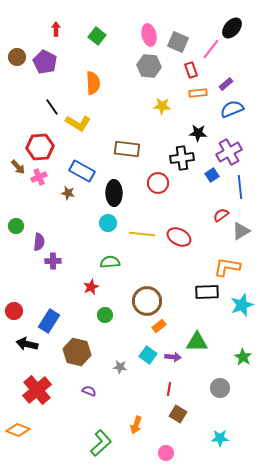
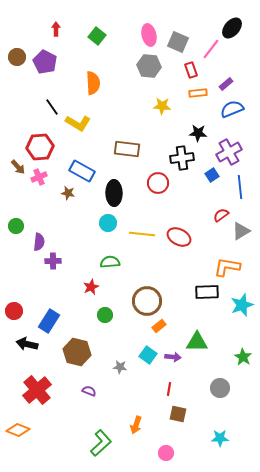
brown square at (178, 414): rotated 18 degrees counterclockwise
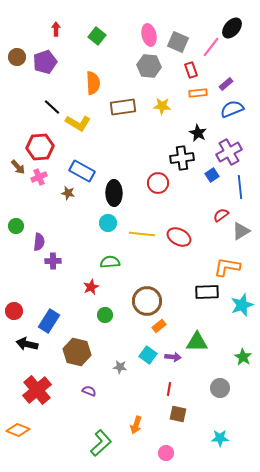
pink line at (211, 49): moved 2 px up
purple pentagon at (45, 62): rotated 25 degrees clockwise
black line at (52, 107): rotated 12 degrees counterclockwise
black star at (198, 133): rotated 24 degrees clockwise
brown rectangle at (127, 149): moved 4 px left, 42 px up; rotated 15 degrees counterclockwise
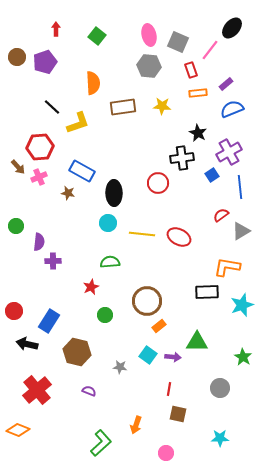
pink line at (211, 47): moved 1 px left, 3 px down
yellow L-shape at (78, 123): rotated 50 degrees counterclockwise
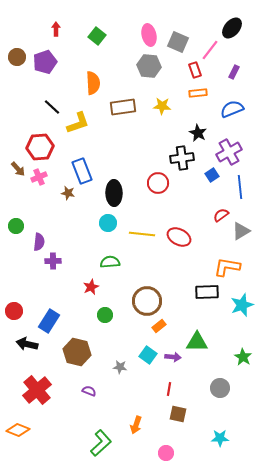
red rectangle at (191, 70): moved 4 px right
purple rectangle at (226, 84): moved 8 px right, 12 px up; rotated 24 degrees counterclockwise
brown arrow at (18, 167): moved 2 px down
blue rectangle at (82, 171): rotated 40 degrees clockwise
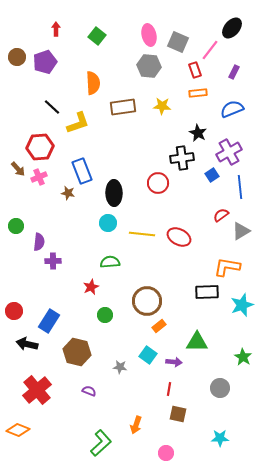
purple arrow at (173, 357): moved 1 px right, 5 px down
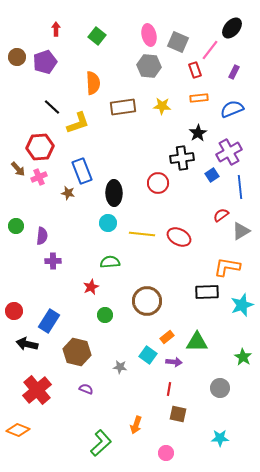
orange rectangle at (198, 93): moved 1 px right, 5 px down
black star at (198, 133): rotated 12 degrees clockwise
purple semicircle at (39, 242): moved 3 px right, 6 px up
orange rectangle at (159, 326): moved 8 px right, 11 px down
purple semicircle at (89, 391): moved 3 px left, 2 px up
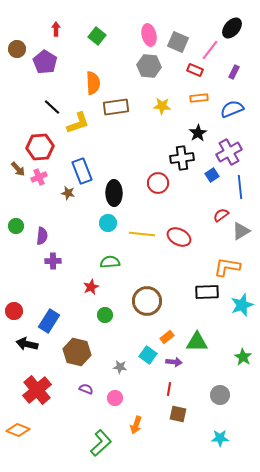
brown circle at (17, 57): moved 8 px up
purple pentagon at (45, 62): rotated 20 degrees counterclockwise
red rectangle at (195, 70): rotated 49 degrees counterclockwise
brown rectangle at (123, 107): moved 7 px left
gray circle at (220, 388): moved 7 px down
pink circle at (166, 453): moved 51 px left, 55 px up
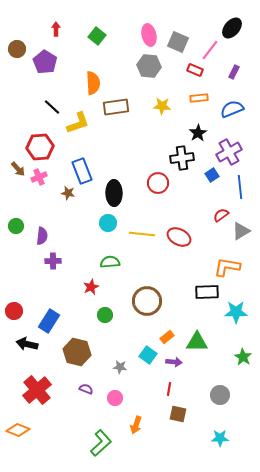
cyan star at (242, 305): moved 6 px left, 7 px down; rotated 20 degrees clockwise
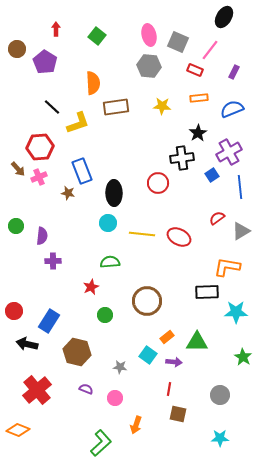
black ellipse at (232, 28): moved 8 px left, 11 px up; rotated 10 degrees counterclockwise
red semicircle at (221, 215): moved 4 px left, 3 px down
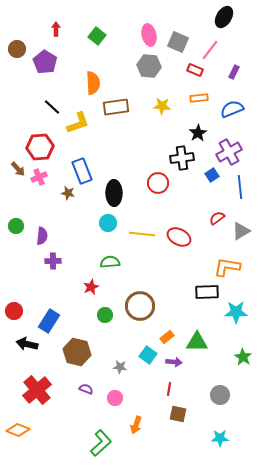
brown circle at (147, 301): moved 7 px left, 5 px down
